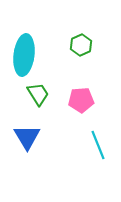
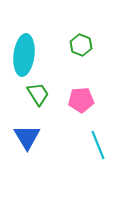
green hexagon: rotated 15 degrees counterclockwise
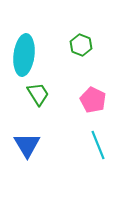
pink pentagon: moved 12 px right; rotated 30 degrees clockwise
blue triangle: moved 8 px down
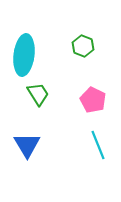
green hexagon: moved 2 px right, 1 px down
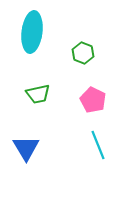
green hexagon: moved 7 px down
cyan ellipse: moved 8 px right, 23 px up
green trapezoid: rotated 110 degrees clockwise
blue triangle: moved 1 px left, 3 px down
